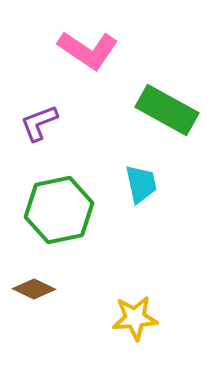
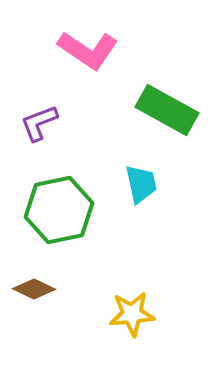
yellow star: moved 3 px left, 4 px up
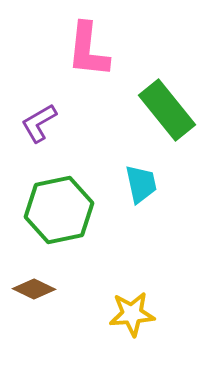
pink L-shape: rotated 62 degrees clockwise
green rectangle: rotated 22 degrees clockwise
purple L-shape: rotated 9 degrees counterclockwise
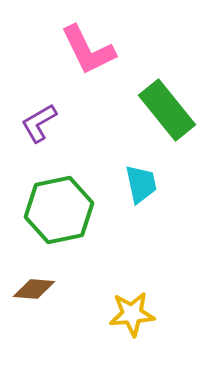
pink L-shape: rotated 32 degrees counterclockwise
brown diamond: rotated 21 degrees counterclockwise
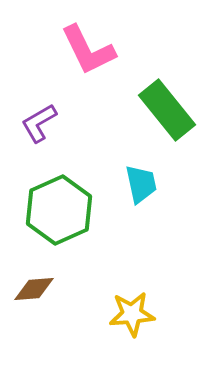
green hexagon: rotated 12 degrees counterclockwise
brown diamond: rotated 9 degrees counterclockwise
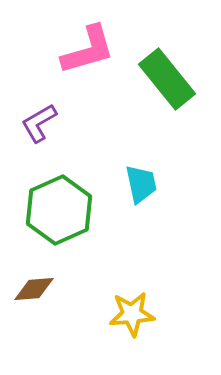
pink L-shape: rotated 80 degrees counterclockwise
green rectangle: moved 31 px up
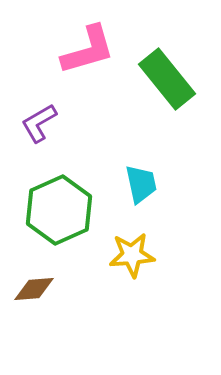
yellow star: moved 59 px up
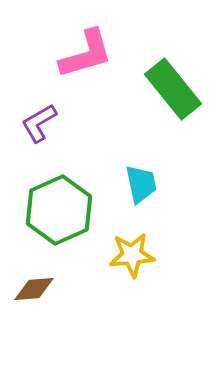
pink L-shape: moved 2 px left, 4 px down
green rectangle: moved 6 px right, 10 px down
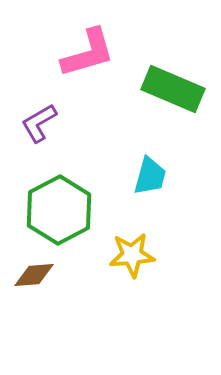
pink L-shape: moved 2 px right, 1 px up
green rectangle: rotated 28 degrees counterclockwise
cyan trapezoid: moved 9 px right, 8 px up; rotated 27 degrees clockwise
green hexagon: rotated 4 degrees counterclockwise
brown diamond: moved 14 px up
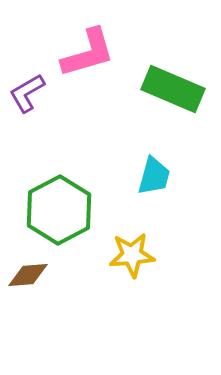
purple L-shape: moved 12 px left, 30 px up
cyan trapezoid: moved 4 px right
brown diamond: moved 6 px left
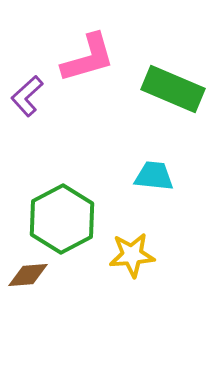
pink L-shape: moved 5 px down
purple L-shape: moved 3 px down; rotated 12 degrees counterclockwise
cyan trapezoid: rotated 99 degrees counterclockwise
green hexagon: moved 3 px right, 9 px down
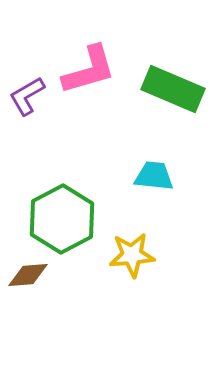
pink L-shape: moved 1 px right, 12 px down
purple L-shape: rotated 12 degrees clockwise
